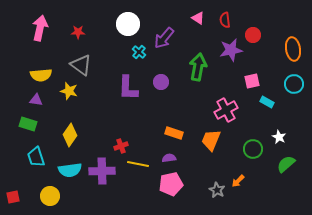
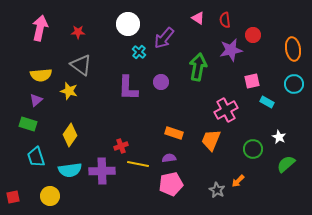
purple triangle: rotated 48 degrees counterclockwise
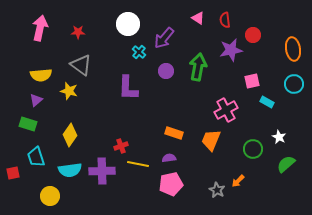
purple circle: moved 5 px right, 11 px up
red square: moved 24 px up
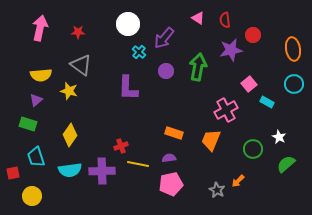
pink square: moved 3 px left, 3 px down; rotated 28 degrees counterclockwise
yellow circle: moved 18 px left
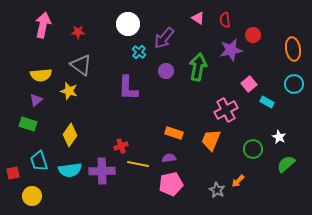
pink arrow: moved 3 px right, 3 px up
cyan trapezoid: moved 3 px right, 4 px down
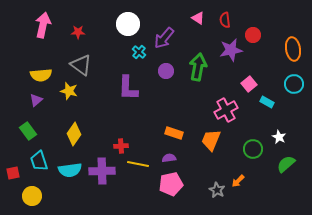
green rectangle: moved 7 px down; rotated 36 degrees clockwise
yellow diamond: moved 4 px right, 1 px up
red cross: rotated 16 degrees clockwise
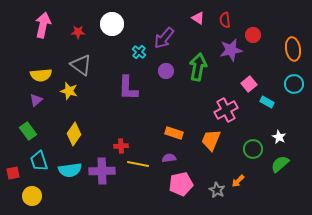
white circle: moved 16 px left
green semicircle: moved 6 px left
pink pentagon: moved 10 px right
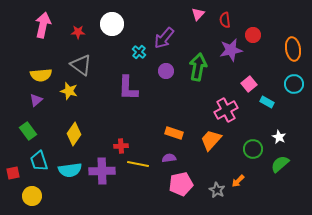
pink triangle: moved 4 px up; rotated 40 degrees clockwise
orange trapezoid: rotated 20 degrees clockwise
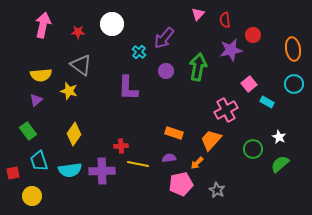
orange arrow: moved 41 px left, 18 px up
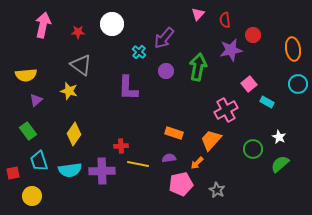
yellow semicircle: moved 15 px left
cyan circle: moved 4 px right
